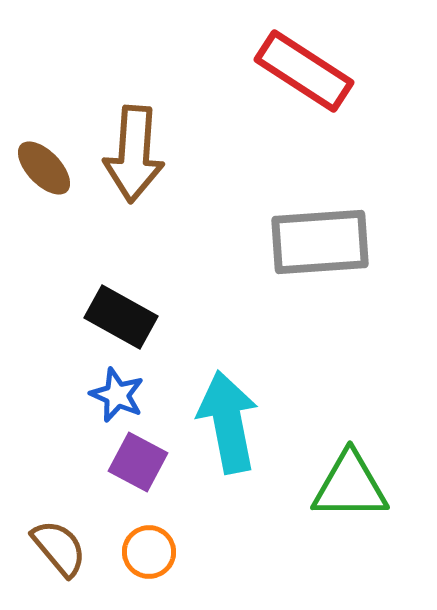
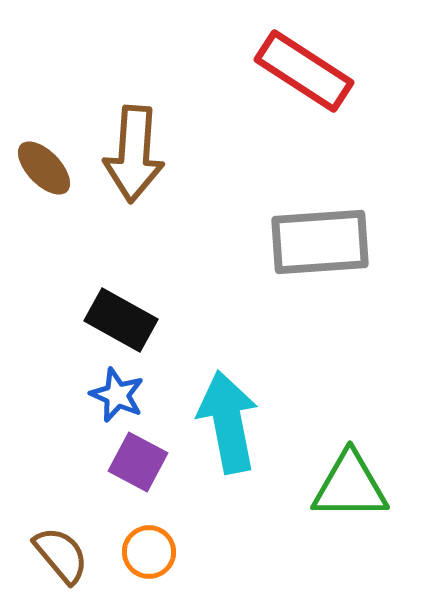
black rectangle: moved 3 px down
brown semicircle: moved 2 px right, 7 px down
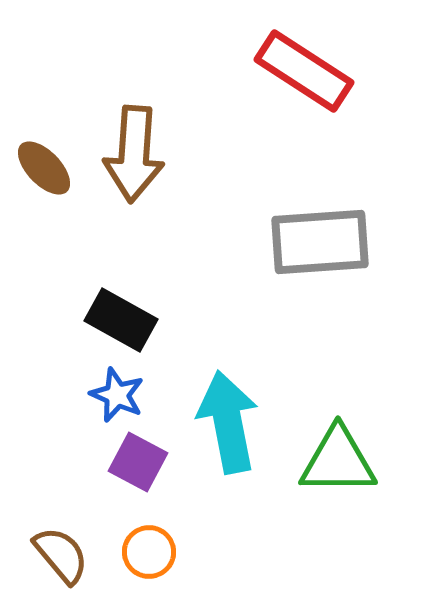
green triangle: moved 12 px left, 25 px up
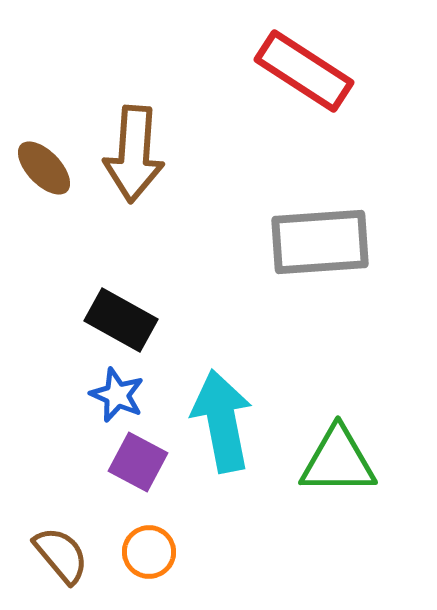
cyan arrow: moved 6 px left, 1 px up
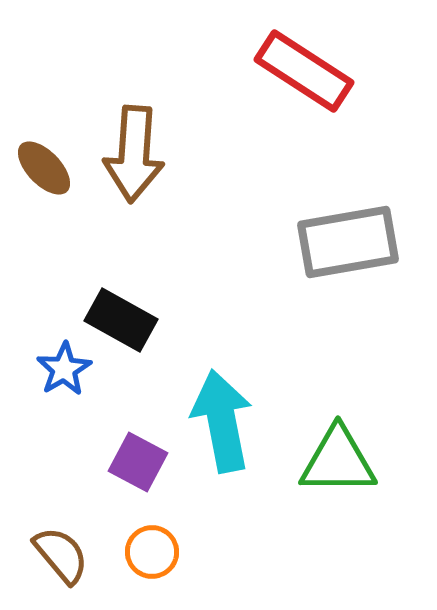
gray rectangle: moved 28 px right; rotated 6 degrees counterclockwise
blue star: moved 53 px left, 26 px up; rotated 18 degrees clockwise
orange circle: moved 3 px right
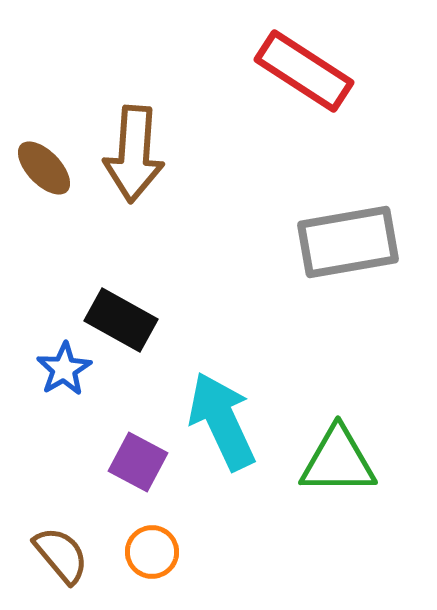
cyan arrow: rotated 14 degrees counterclockwise
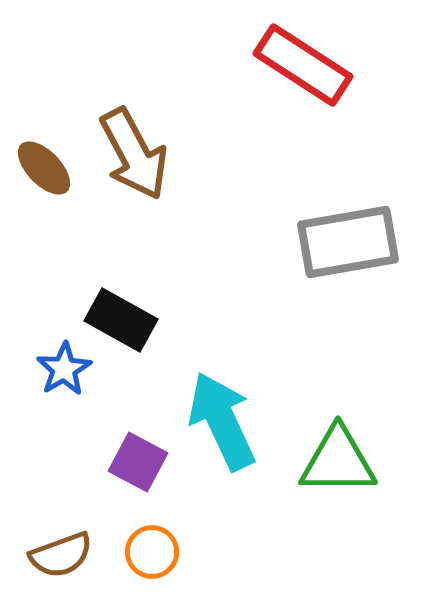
red rectangle: moved 1 px left, 6 px up
brown arrow: rotated 32 degrees counterclockwise
brown semicircle: rotated 110 degrees clockwise
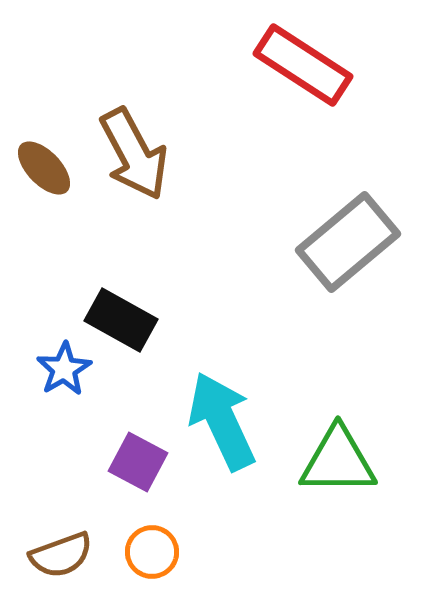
gray rectangle: rotated 30 degrees counterclockwise
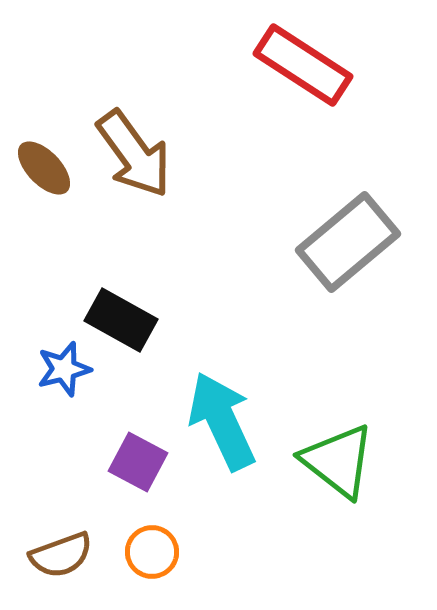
brown arrow: rotated 8 degrees counterclockwise
blue star: rotated 16 degrees clockwise
green triangle: rotated 38 degrees clockwise
